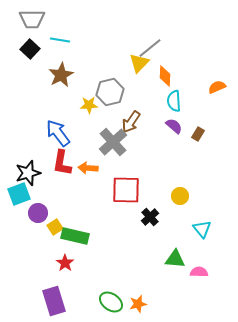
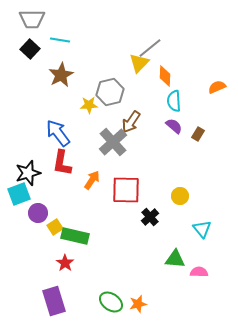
orange arrow: moved 4 px right, 12 px down; rotated 120 degrees clockwise
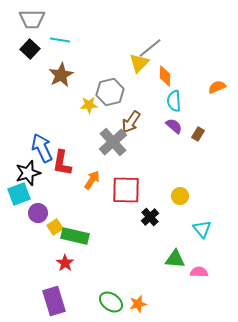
blue arrow: moved 16 px left, 15 px down; rotated 12 degrees clockwise
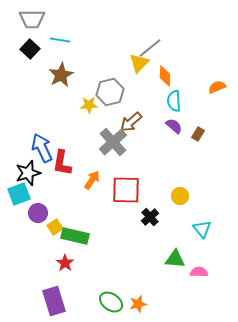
brown arrow: rotated 15 degrees clockwise
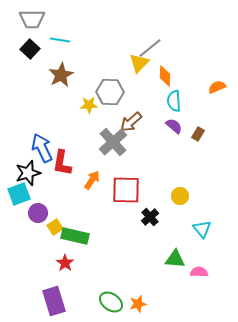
gray hexagon: rotated 16 degrees clockwise
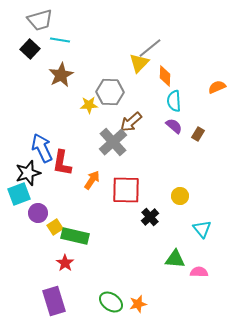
gray trapezoid: moved 8 px right, 1 px down; rotated 16 degrees counterclockwise
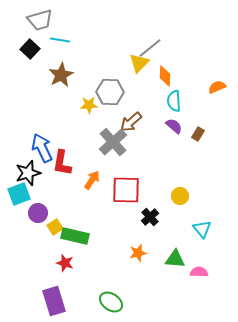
red star: rotated 18 degrees counterclockwise
orange star: moved 51 px up
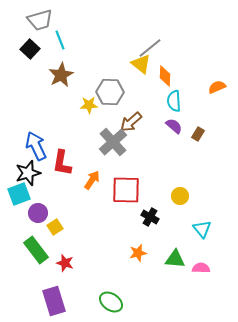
cyan line: rotated 60 degrees clockwise
yellow triangle: moved 2 px right, 1 px down; rotated 35 degrees counterclockwise
blue arrow: moved 6 px left, 2 px up
black cross: rotated 18 degrees counterclockwise
green rectangle: moved 39 px left, 14 px down; rotated 40 degrees clockwise
pink semicircle: moved 2 px right, 4 px up
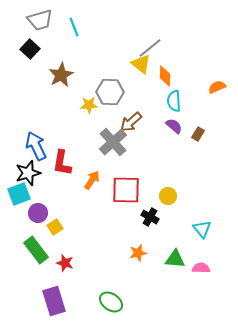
cyan line: moved 14 px right, 13 px up
yellow circle: moved 12 px left
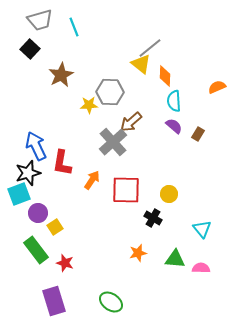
yellow circle: moved 1 px right, 2 px up
black cross: moved 3 px right, 1 px down
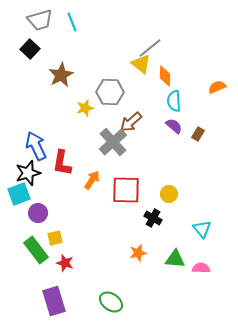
cyan line: moved 2 px left, 5 px up
yellow star: moved 4 px left, 3 px down; rotated 12 degrees counterclockwise
yellow square: moved 11 px down; rotated 21 degrees clockwise
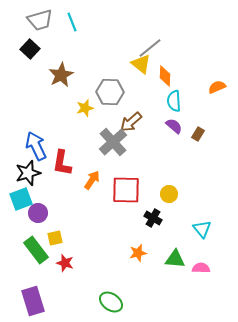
cyan square: moved 2 px right, 5 px down
purple rectangle: moved 21 px left
